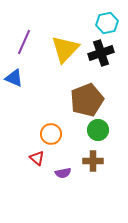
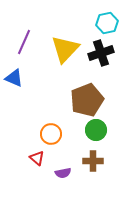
green circle: moved 2 px left
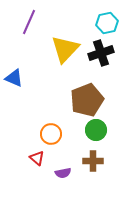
purple line: moved 5 px right, 20 px up
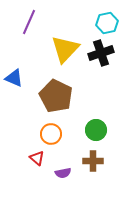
brown pentagon: moved 31 px left, 4 px up; rotated 24 degrees counterclockwise
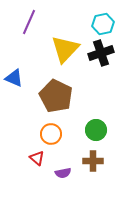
cyan hexagon: moved 4 px left, 1 px down
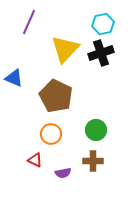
red triangle: moved 2 px left, 2 px down; rotated 14 degrees counterclockwise
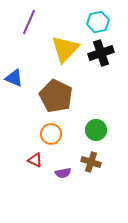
cyan hexagon: moved 5 px left, 2 px up
brown cross: moved 2 px left, 1 px down; rotated 18 degrees clockwise
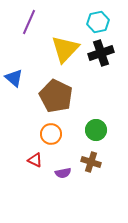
blue triangle: rotated 18 degrees clockwise
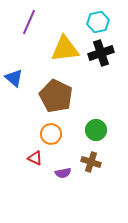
yellow triangle: rotated 40 degrees clockwise
red triangle: moved 2 px up
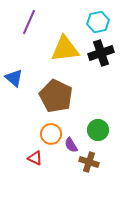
green circle: moved 2 px right
brown cross: moved 2 px left
purple semicircle: moved 8 px right, 28 px up; rotated 70 degrees clockwise
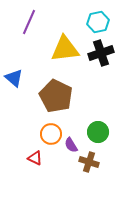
green circle: moved 2 px down
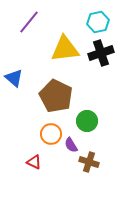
purple line: rotated 15 degrees clockwise
green circle: moved 11 px left, 11 px up
red triangle: moved 1 px left, 4 px down
